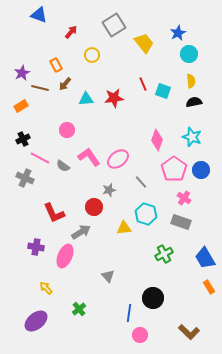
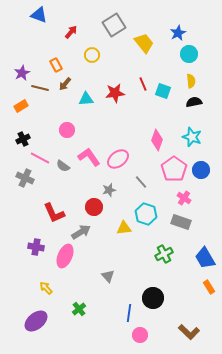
red star at (114, 98): moved 1 px right, 5 px up
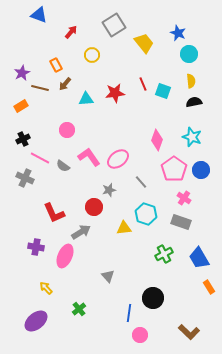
blue star at (178, 33): rotated 21 degrees counterclockwise
blue trapezoid at (205, 258): moved 6 px left
